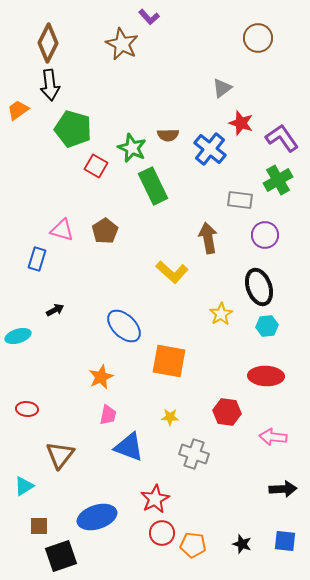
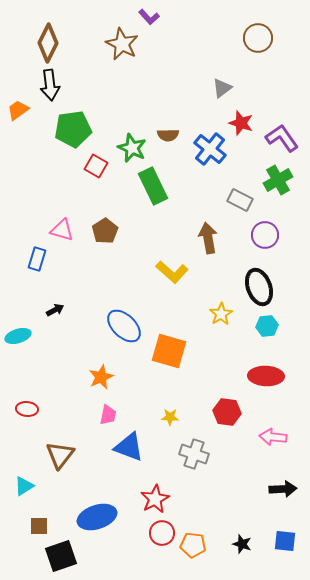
green pentagon at (73, 129): rotated 24 degrees counterclockwise
gray rectangle at (240, 200): rotated 20 degrees clockwise
orange square at (169, 361): moved 10 px up; rotated 6 degrees clockwise
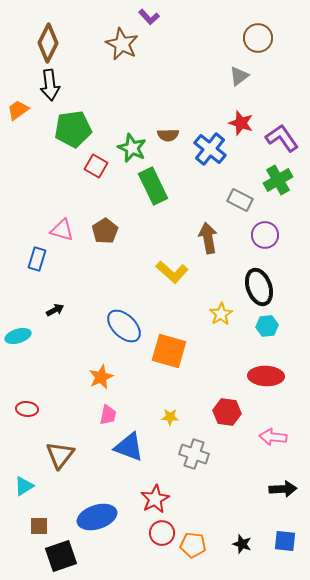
gray triangle at (222, 88): moved 17 px right, 12 px up
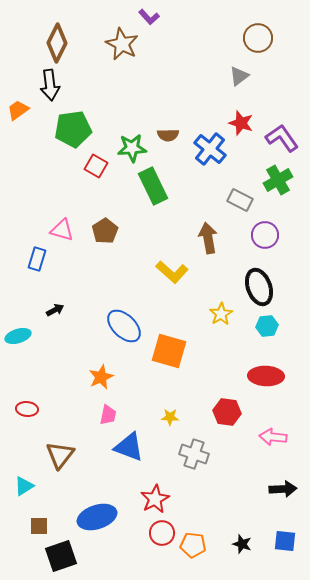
brown diamond at (48, 43): moved 9 px right
green star at (132, 148): rotated 28 degrees counterclockwise
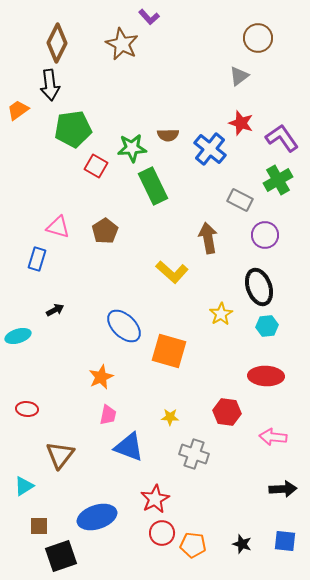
pink triangle at (62, 230): moved 4 px left, 3 px up
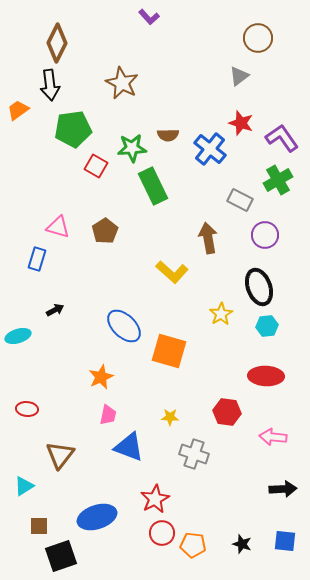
brown star at (122, 44): moved 39 px down
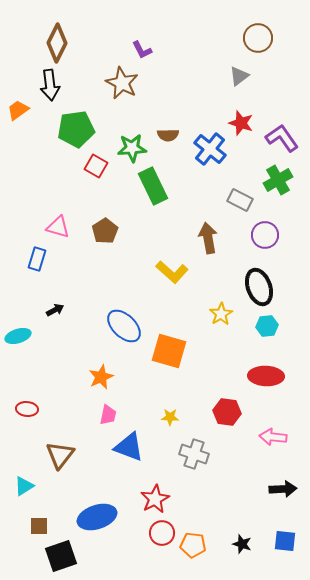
purple L-shape at (149, 17): moved 7 px left, 33 px down; rotated 15 degrees clockwise
green pentagon at (73, 129): moved 3 px right
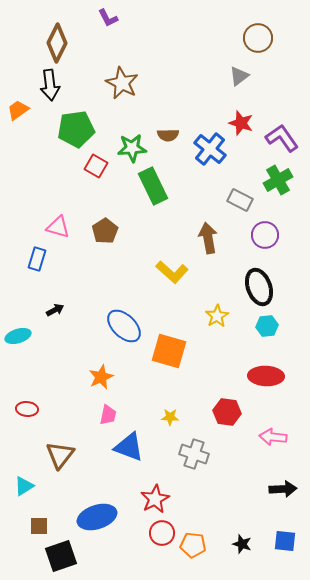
purple L-shape at (142, 50): moved 34 px left, 32 px up
yellow star at (221, 314): moved 4 px left, 2 px down
